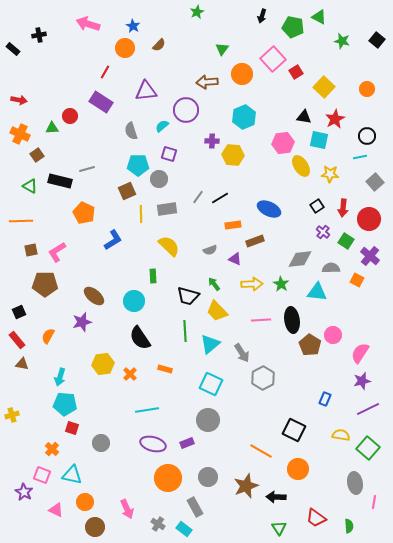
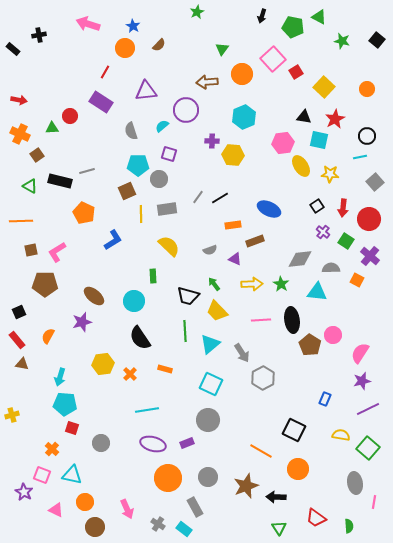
gray line at (87, 169): moved 2 px down
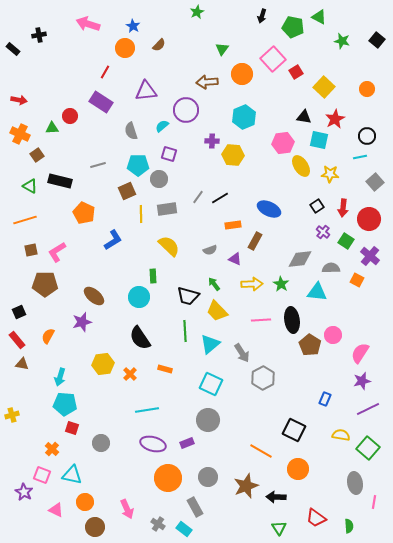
gray line at (87, 171): moved 11 px right, 6 px up
orange line at (21, 221): moved 4 px right, 1 px up; rotated 15 degrees counterclockwise
brown rectangle at (255, 241): rotated 42 degrees counterclockwise
cyan circle at (134, 301): moved 5 px right, 4 px up
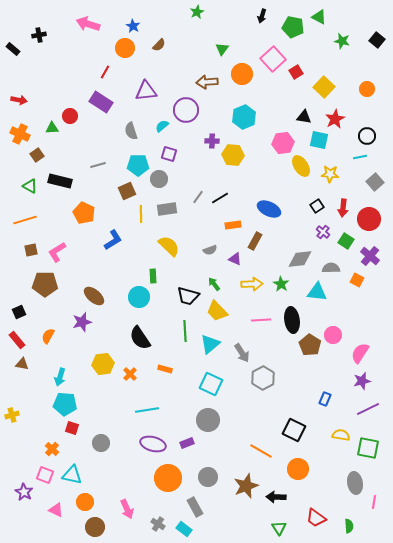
green square at (368, 448): rotated 30 degrees counterclockwise
pink square at (42, 475): moved 3 px right
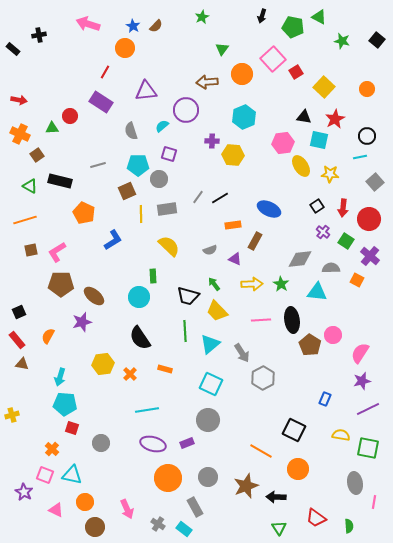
green star at (197, 12): moved 5 px right, 5 px down
brown semicircle at (159, 45): moved 3 px left, 19 px up
brown pentagon at (45, 284): moved 16 px right
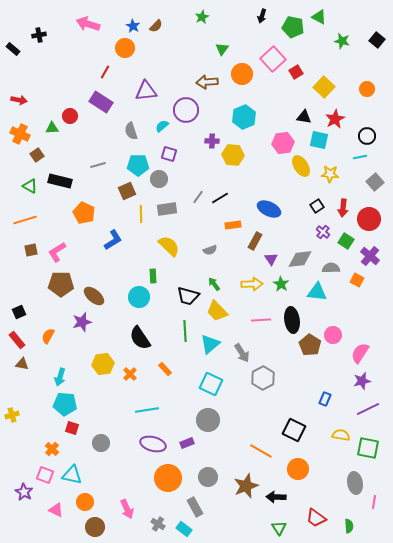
purple triangle at (235, 259): moved 36 px right; rotated 32 degrees clockwise
orange rectangle at (165, 369): rotated 32 degrees clockwise
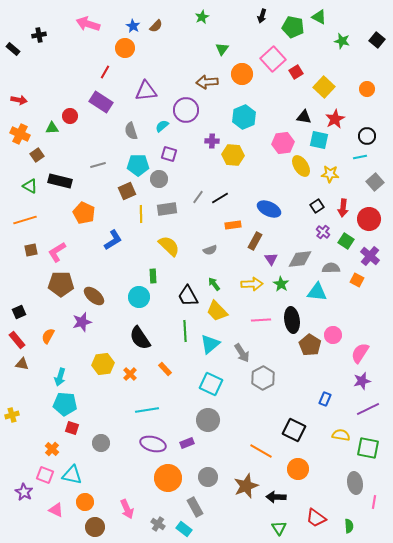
black trapezoid at (188, 296): rotated 45 degrees clockwise
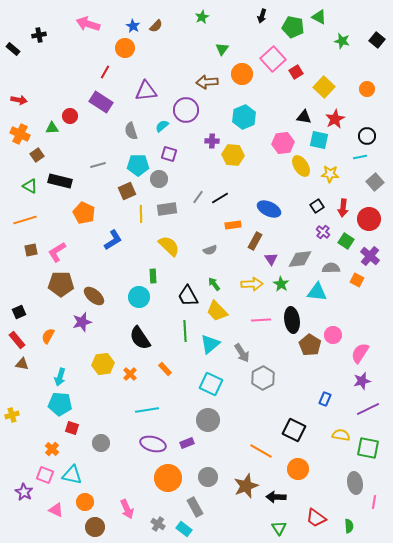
cyan pentagon at (65, 404): moved 5 px left
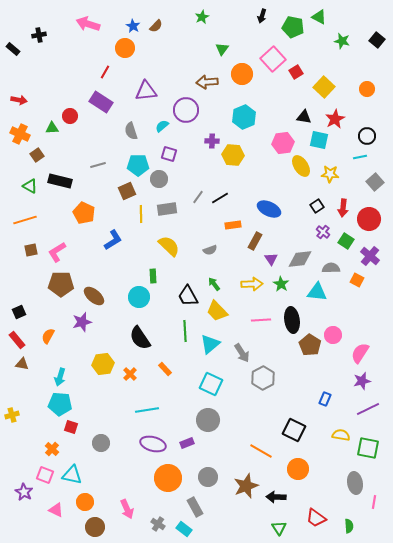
red square at (72, 428): moved 1 px left, 1 px up
